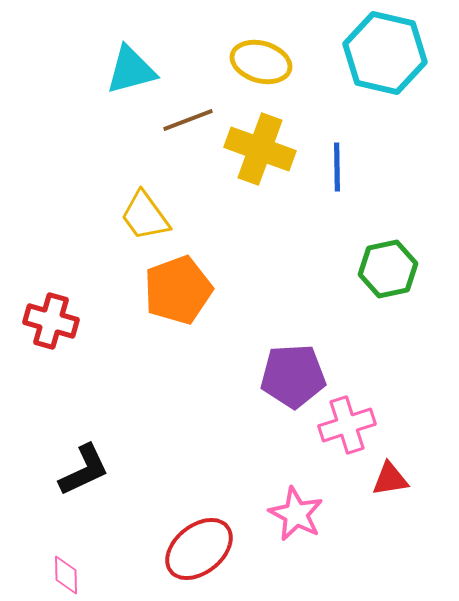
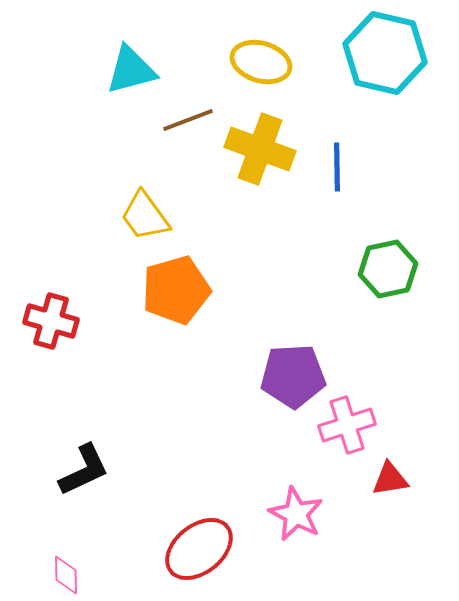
orange pentagon: moved 2 px left; rotated 4 degrees clockwise
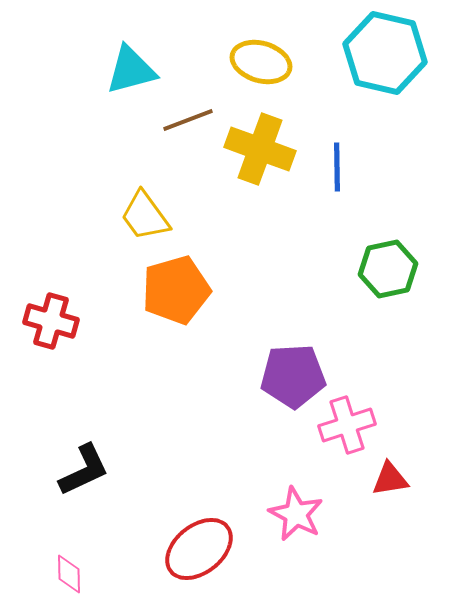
pink diamond: moved 3 px right, 1 px up
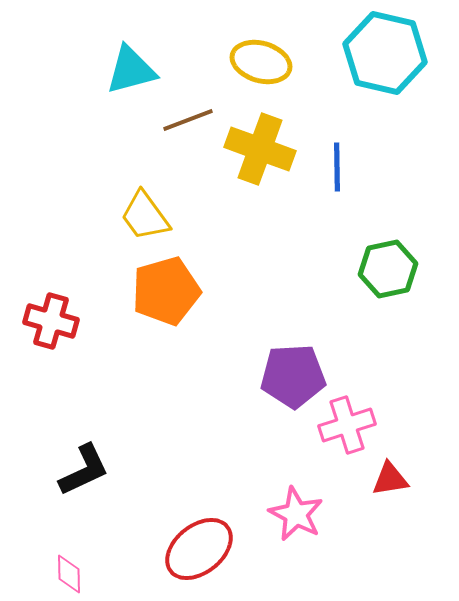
orange pentagon: moved 10 px left, 1 px down
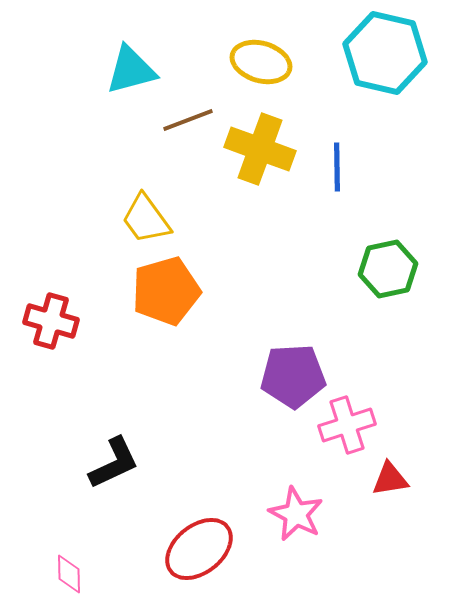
yellow trapezoid: moved 1 px right, 3 px down
black L-shape: moved 30 px right, 7 px up
